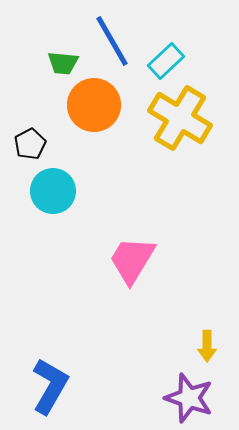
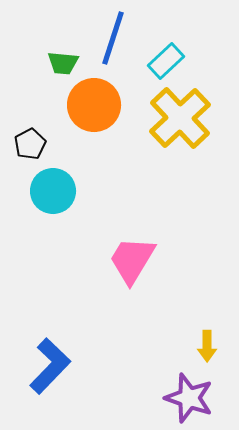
blue line: moved 1 px right, 3 px up; rotated 48 degrees clockwise
yellow cross: rotated 16 degrees clockwise
blue L-shape: moved 20 px up; rotated 14 degrees clockwise
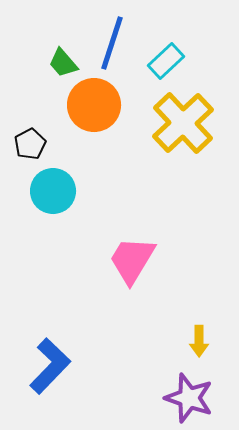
blue line: moved 1 px left, 5 px down
green trapezoid: rotated 44 degrees clockwise
yellow cross: moved 3 px right, 5 px down
yellow arrow: moved 8 px left, 5 px up
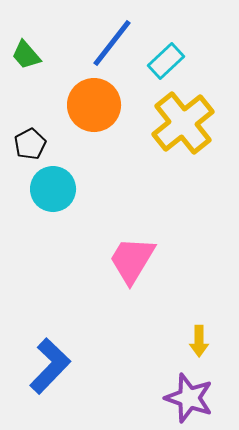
blue line: rotated 20 degrees clockwise
green trapezoid: moved 37 px left, 8 px up
yellow cross: rotated 4 degrees clockwise
cyan circle: moved 2 px up
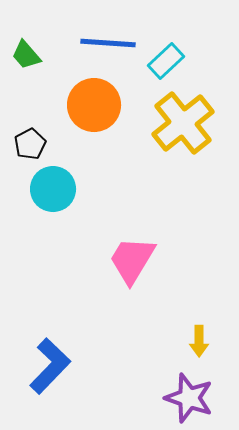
blue line: moved 4 px left; rotated 56 degrees clockwise
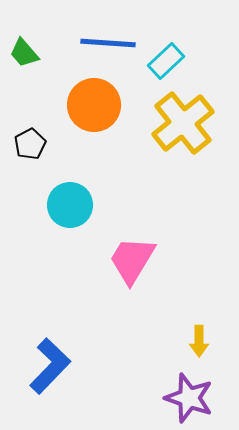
green trapezoid: moved 2 px left, 2 px up
cyan circle: moved 17 px right, 16 px down
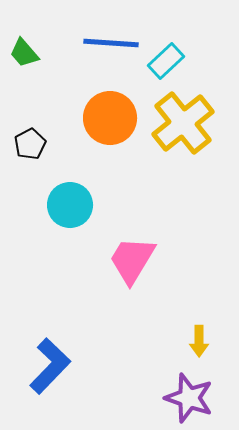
blue line: moved 3 px right
orange circle: moved 16 px right, 13 px down
